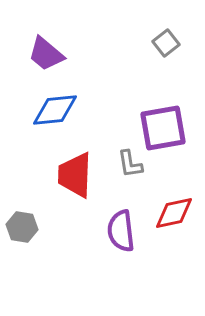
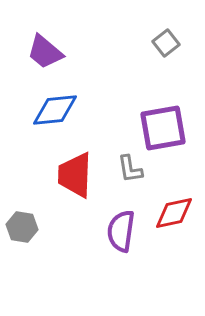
purple trapezoid: moved 1 px left, 2 px up
gray L-shape: moved 5 px down
purple semicircle: rotated 15 degrees clockwise
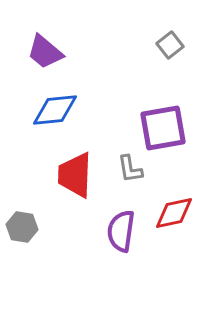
gray square: moved 4 px right, 2 px down
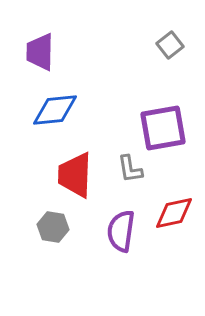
purple trapezoid: moved 5 px left; rotated 51 degrees clockwise
gray hexagon: moved 31 px right
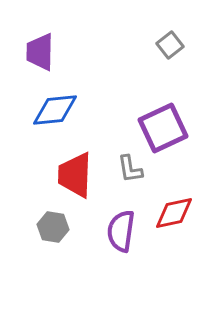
purple square: rotated 15 degrees counterclockwise
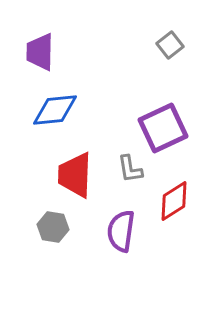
red diamond: moved 12 px up; rotated 21 degrees counterclockwise
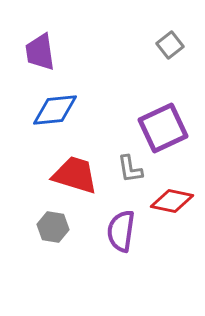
purple trapezoid: rotated 9 degrees counterclockwise
red trapezoid: rotated 105 degrees clockwise
red diamond: moved 2 px left; rotated 45 degrees clockwise
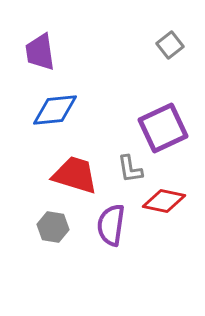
red diamond: moved 8 px left
purple semicircle: moved 10 px left, 6 px up
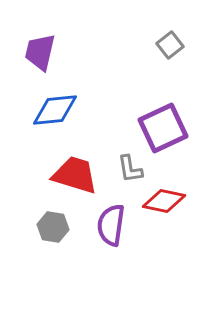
purple trapezoid: rotated 21 degrees clockwise
